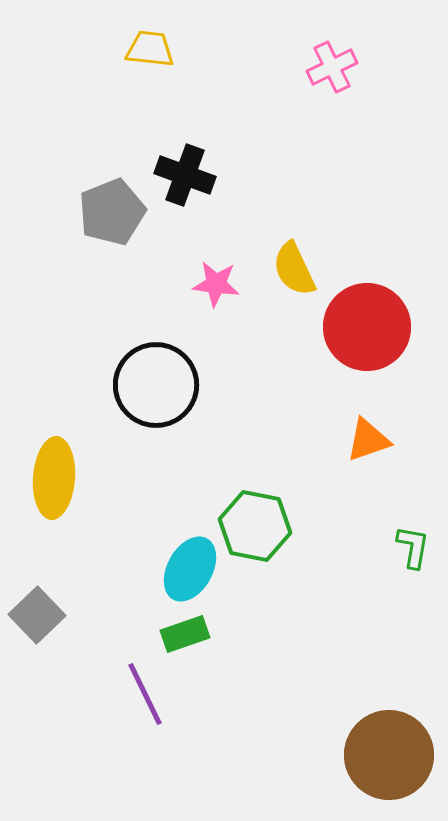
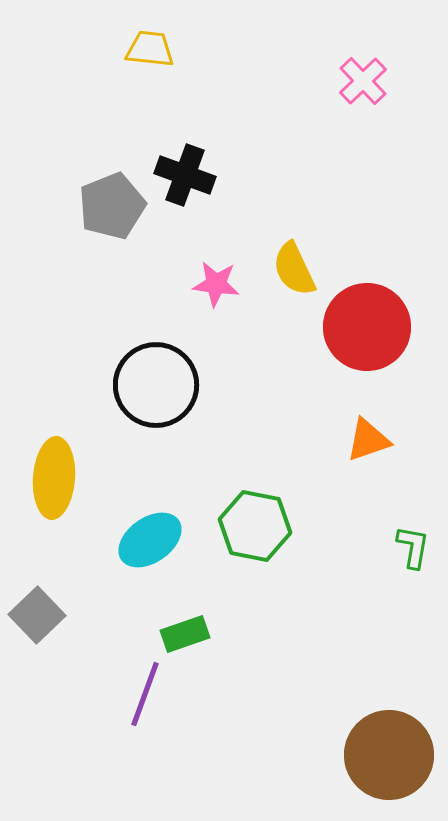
pink cross: moved 31 px right, 14 px down; rotated 18 degrees counterclockwise
gray pentagon: moved 6 px up
cyan ellipse: moved 40 px left, 29 px up; rotated 26 degrees clockwise
purple line: rotated 46 degrees clockwise
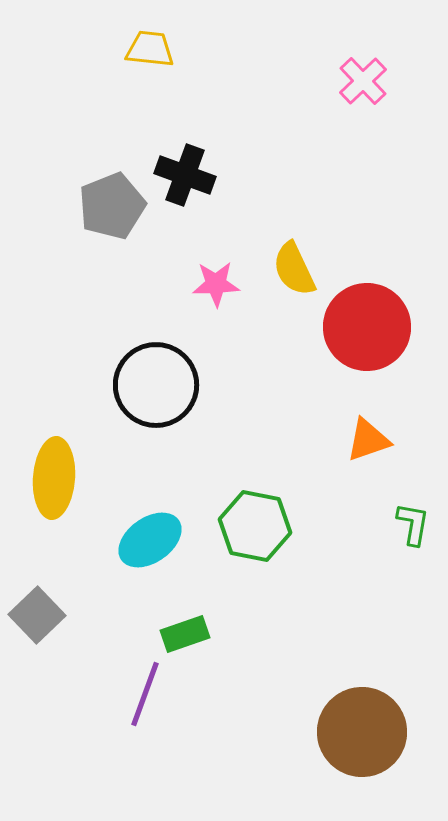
pink star: rotated 9 degrees counterclockwise
green L-shape: moved 23 px up
brown circle: moved 27 px left, 23 px up
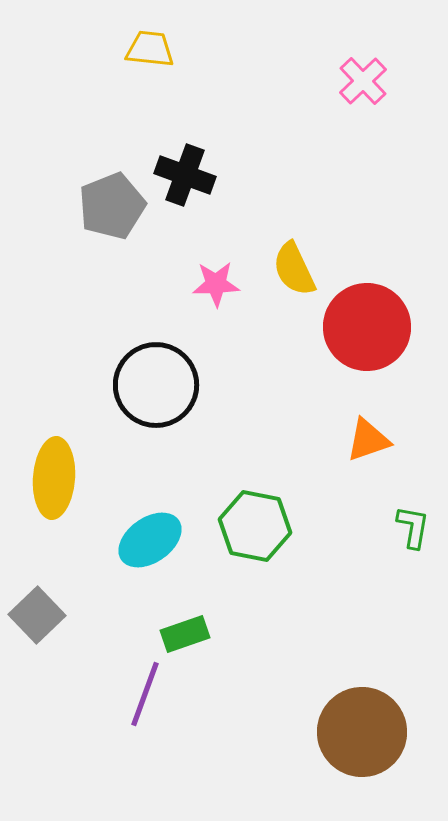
green L-shape: moved 3 px down
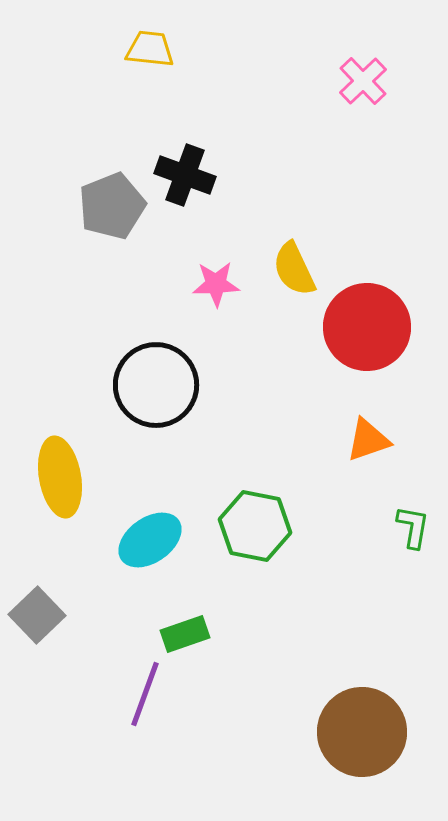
yellow ellipse: moved 6 px right, 1 px up; rotated 14 degrees counterclockwise
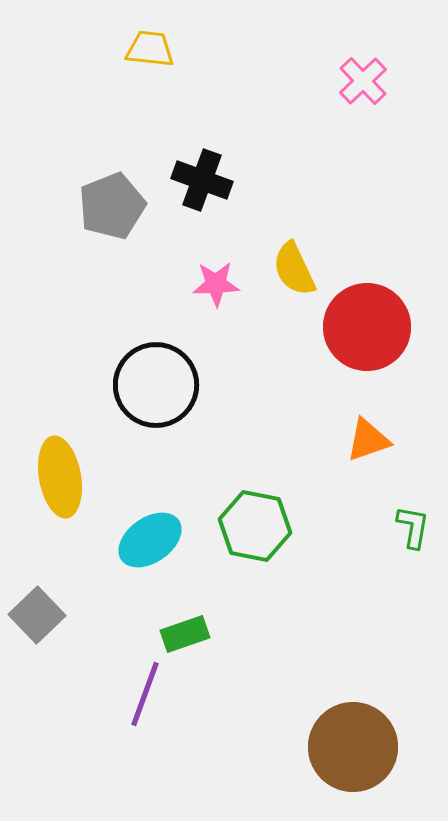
black cross: moved 17 px right, 5 px down
brown circle: moved 9 px left, 15 px down
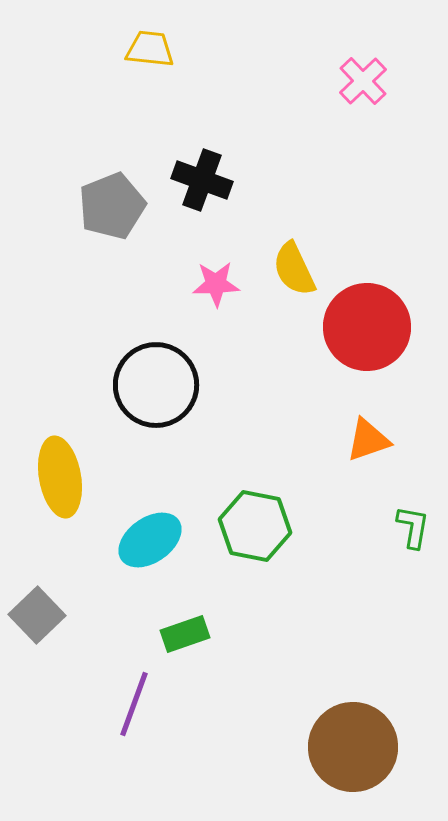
purple line: moved 11 px left, 10 px down
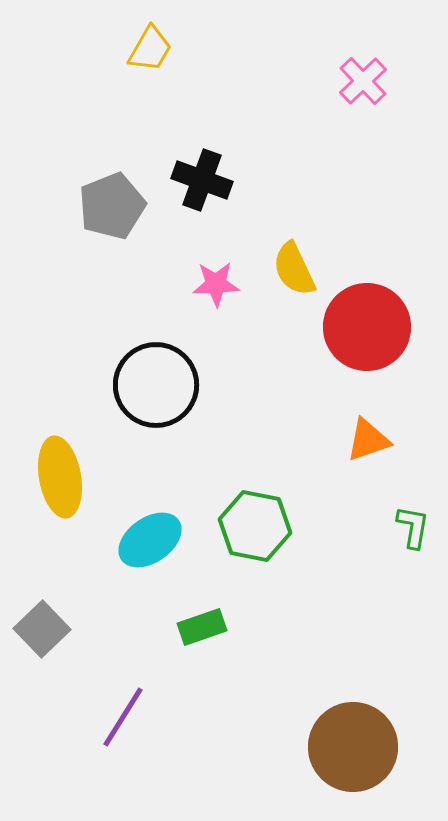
yellow trapezoid: rotated 114 degrees clockwise
gray square: moved 5 px right, 14 px down
green rectangle: moved 17 px right, 7 px up
purple line: moved 11 px left, 13 px down; rotated 12 degrees clockwise
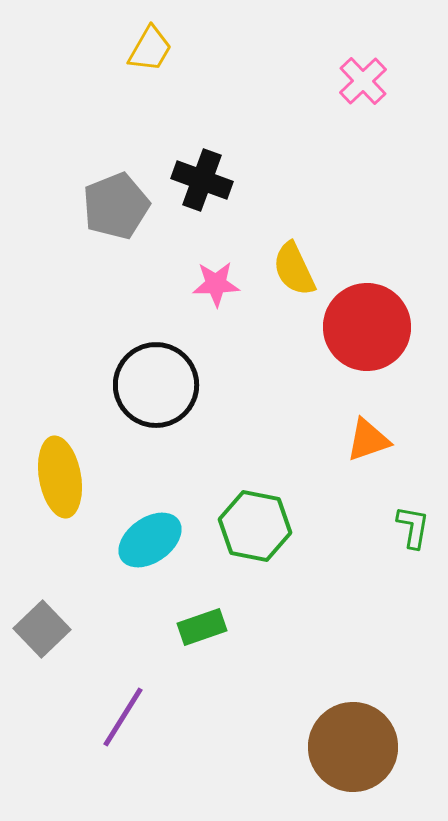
gray pentagon: moved 4 px right
